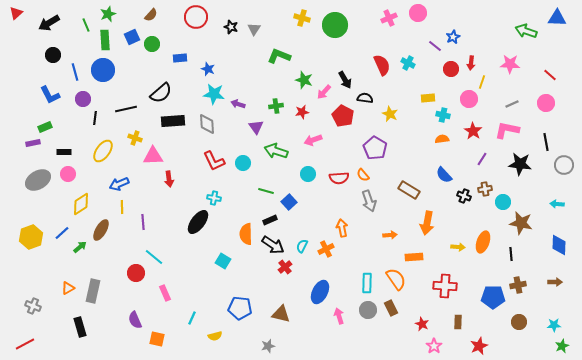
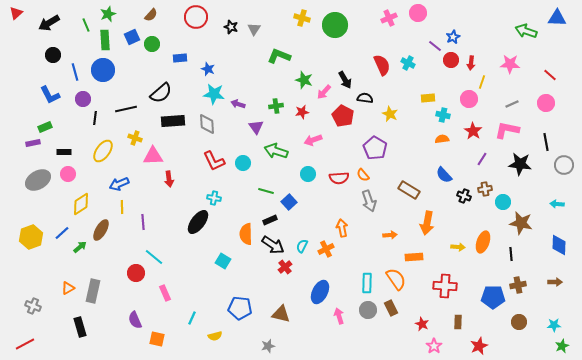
red circle at (451, 69): moved 9 px up
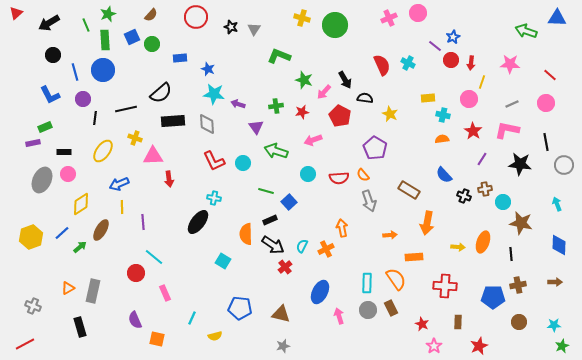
red pentagon at (343, 116): moved 3 px left
gray ellipse at (38, 180): moved 4 px right; rotated 35 degrees counterclockwise
cyan arrow at (557, 204): rotated 64 degrees clockwise
gray star at (268, 346): moved 15 px right
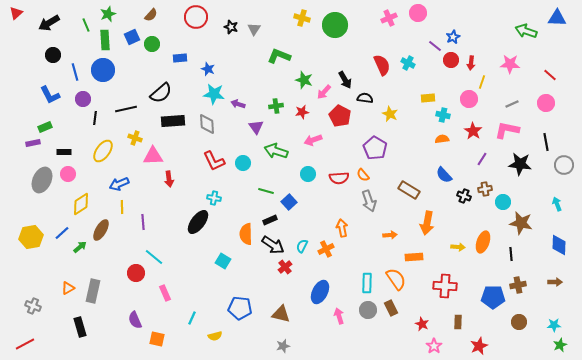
yellow hexagon at (31, 237): rotated 10 degrees clockwise
green star at (562, 346): moved 2 px left, 1 px up
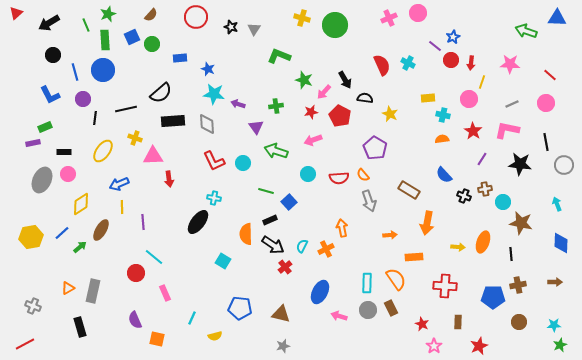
red star at (302, 112): moved 9 px right
blue diamond at (559, 245): moved 2 px right, 2 px up
pink arrow at (339, 316): rotated 56 degrees counterclockwise
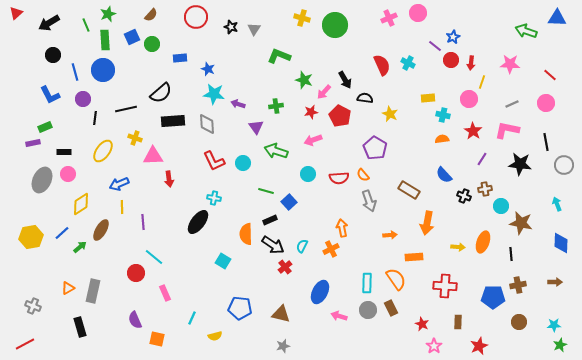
cyan circle at (503, 202): moved 2 px left, 4 px down
orange cross at (326, 249): moved 5 px right
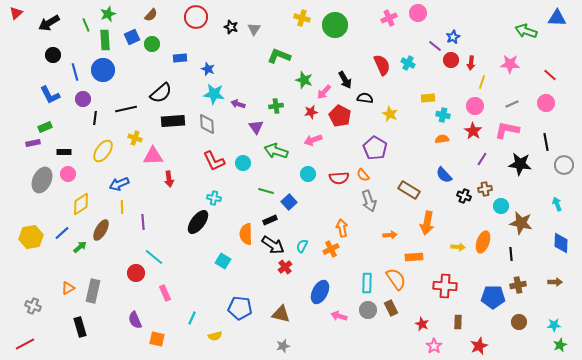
pink circle at (469, 99): moved 6 px right, 7 px down
